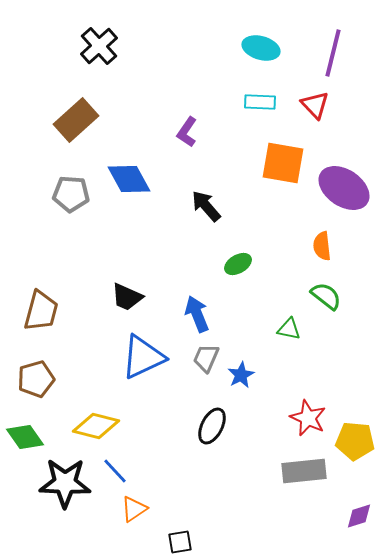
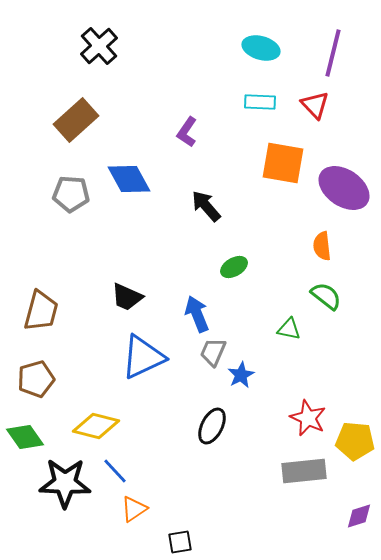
green ellipse: moved 4 px left, 3 px down
gray trapezoid: moved 7 px right, 6 px up
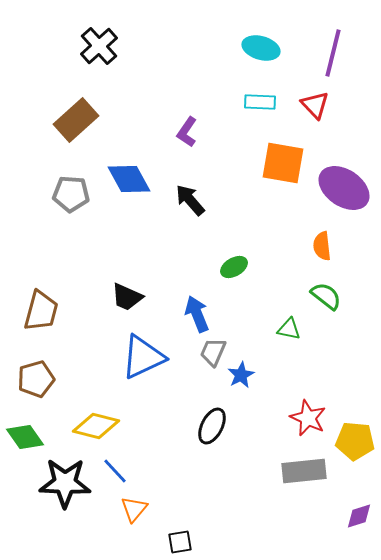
black arrow: moved 16 px left, 6 px up
orange triangle: rotated 16 degrees counterclockwise
